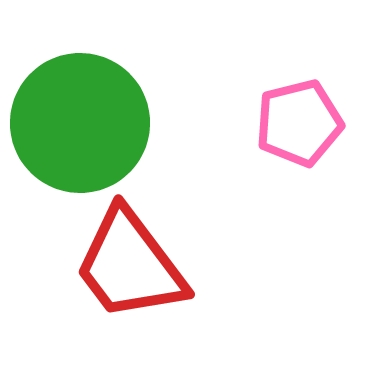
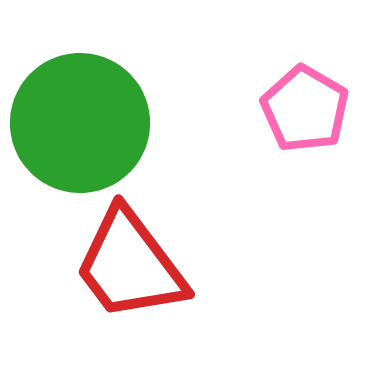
pink pentagon: moved 6 px right, 14 px up; rotated 28 degrees counterclockwise
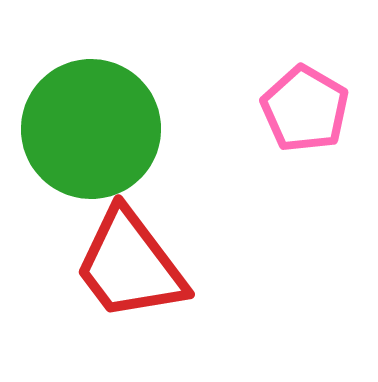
green circle: moved 11 px right, 6 px down
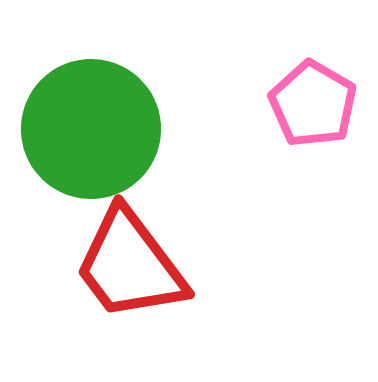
pink pentagon: moved 8 px right, 5 px up
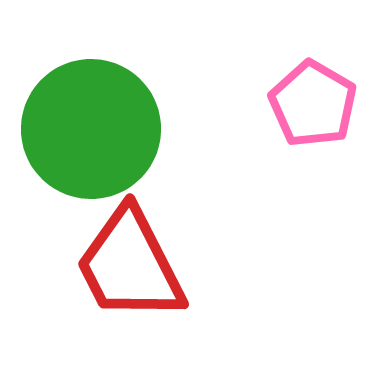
red trapezoid: rotated 10 degrees clockwise
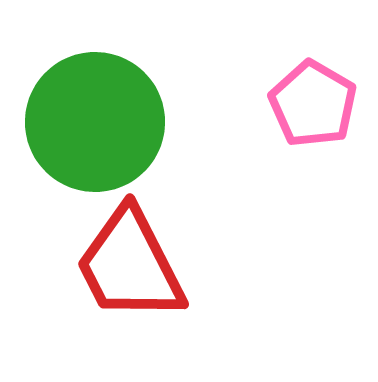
green circle: moved 4 px right, 7 px up
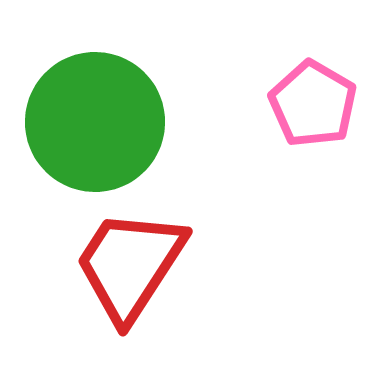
red trapezoid: rotated 60 degrees clockwise
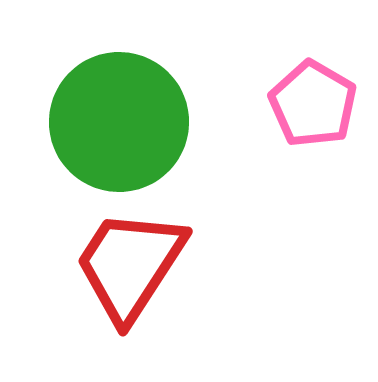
green circle: moved 24 px right
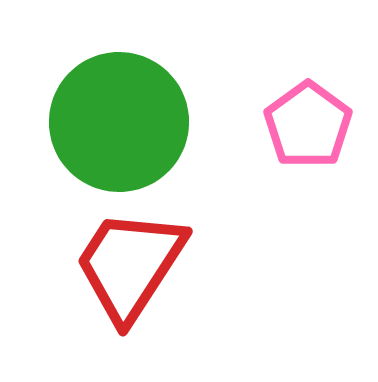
pink pentagon: moved 5 px left, 21 px down; rotated 6 degrees clockwise
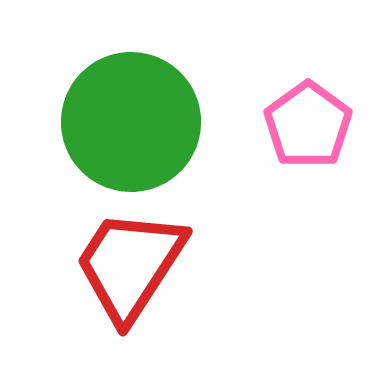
green circle: moved 12 px right
